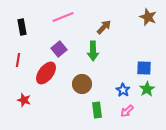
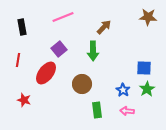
brown star: rotated 18 degrees counterclockwise
pink arrow: rotated 48 degrees clockwise
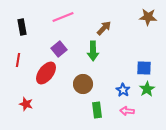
brown arrow: moved 1 px down
brown circle: moved 1 px right
red star: moved 2 px right, 4 px down
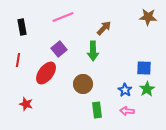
blue star: moved 2 px right
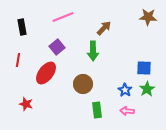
purple square: moved 2 px left, 2 px up
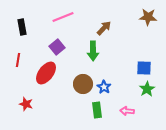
blue star: moved 21 px left, 3 px up
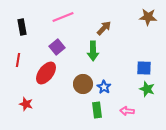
green star: rotated 21 degrees counterclockwise
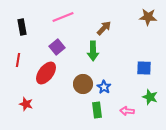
green star: moved 3 px right, 8 px down
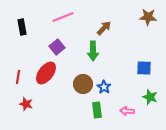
red line: moved 17 px down
